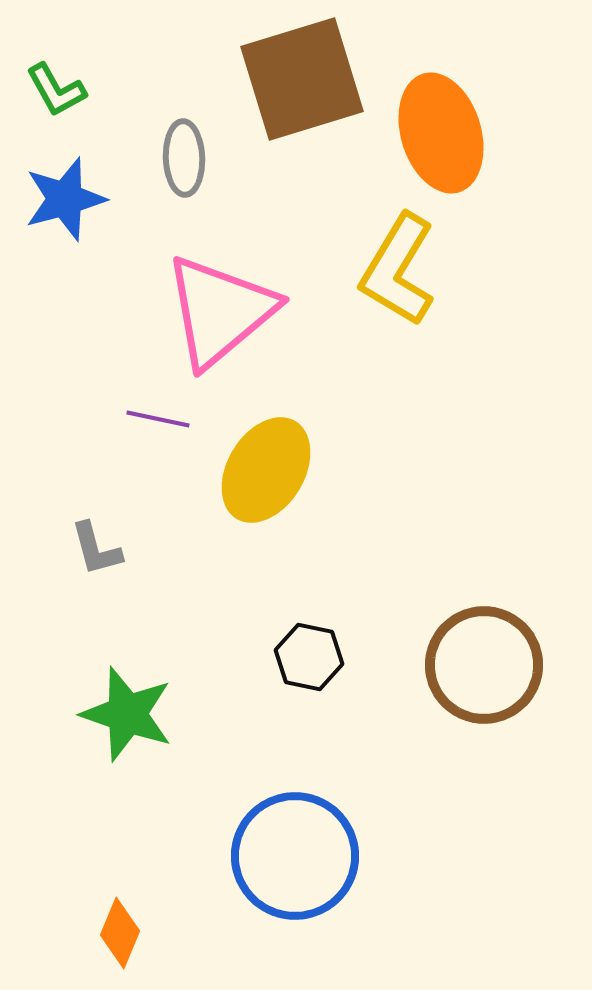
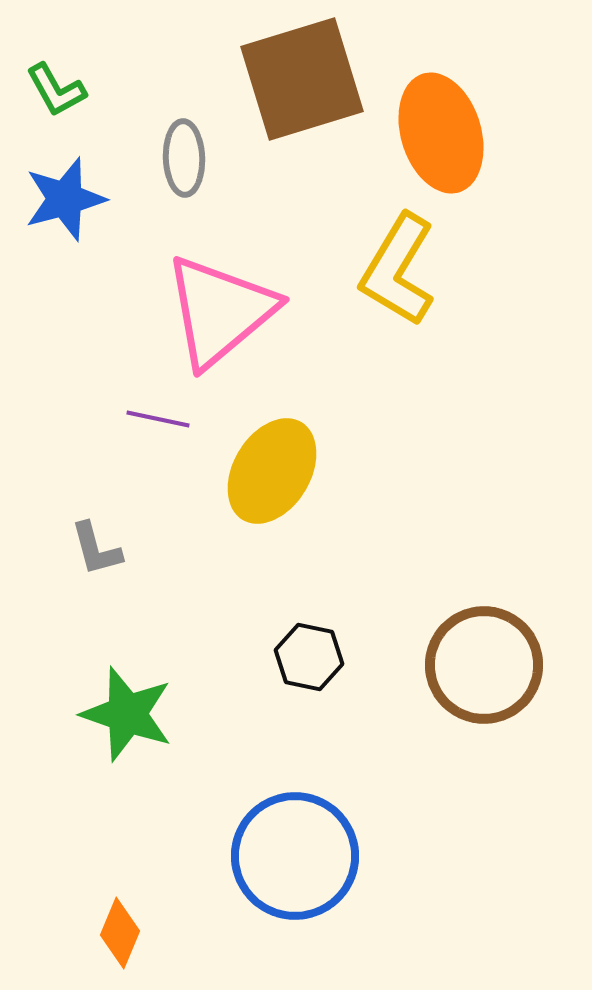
yellow ellipse: moved 6 px right, 1 px down
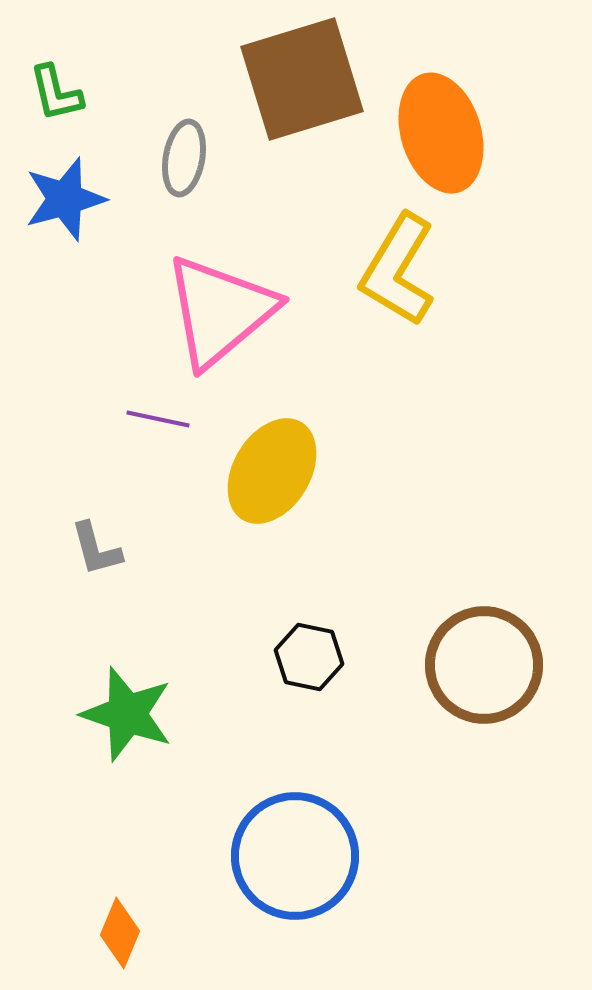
green L-shape: moved 3 px down; rotated 16 degrees clockwise
gray ellipse: rotated 12 degrees clockwise
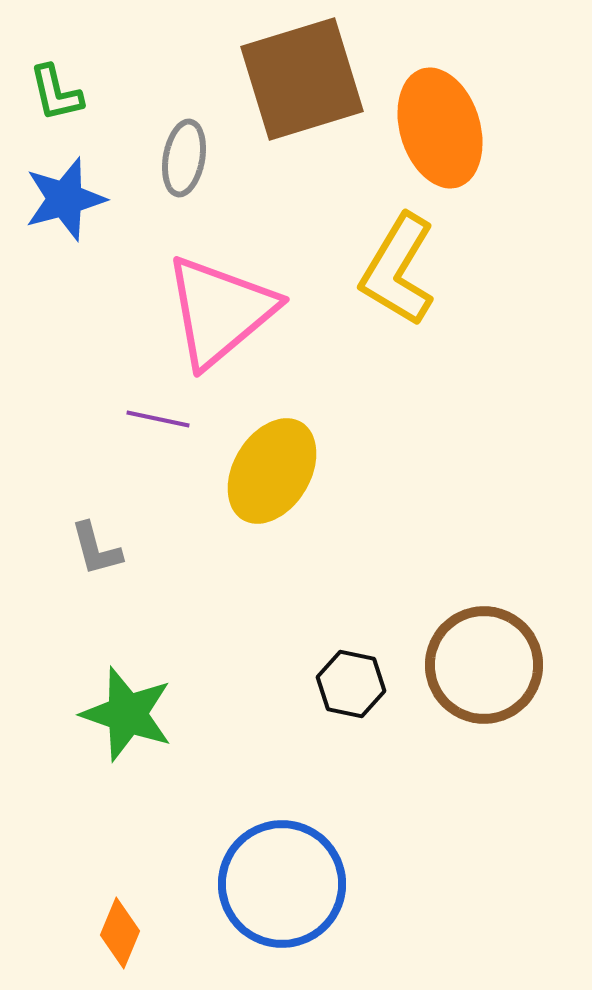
orange ellipse: moved 1 px left, 5 px up
black hexagon: moved 42 px right, 27 px down
blue circle: moved 13 px left, 28 px down
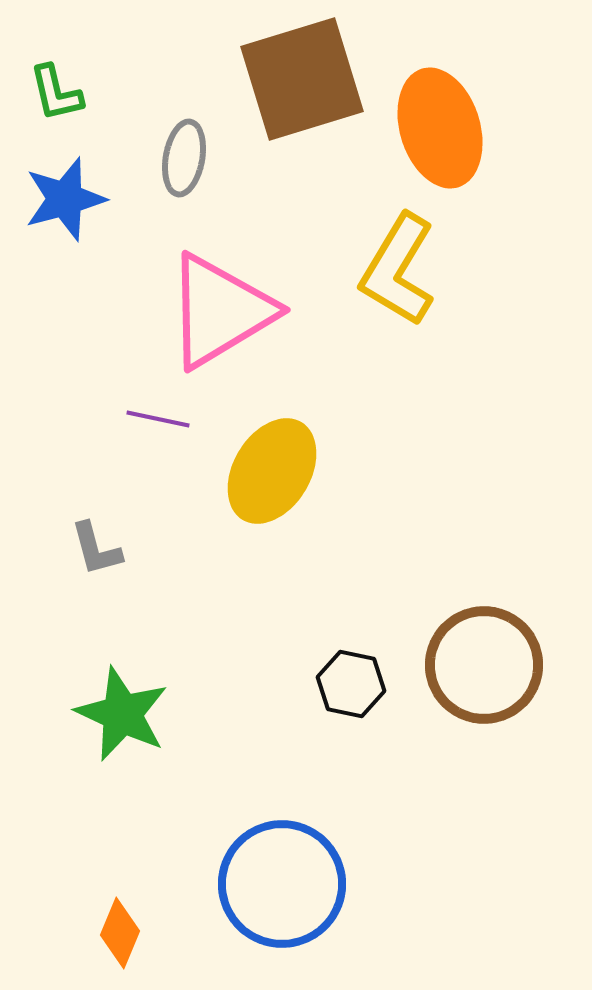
pink triangle: rotated 9 degrees clockwise
green star: moved 5 px left; rotated 6 degrees clockwise
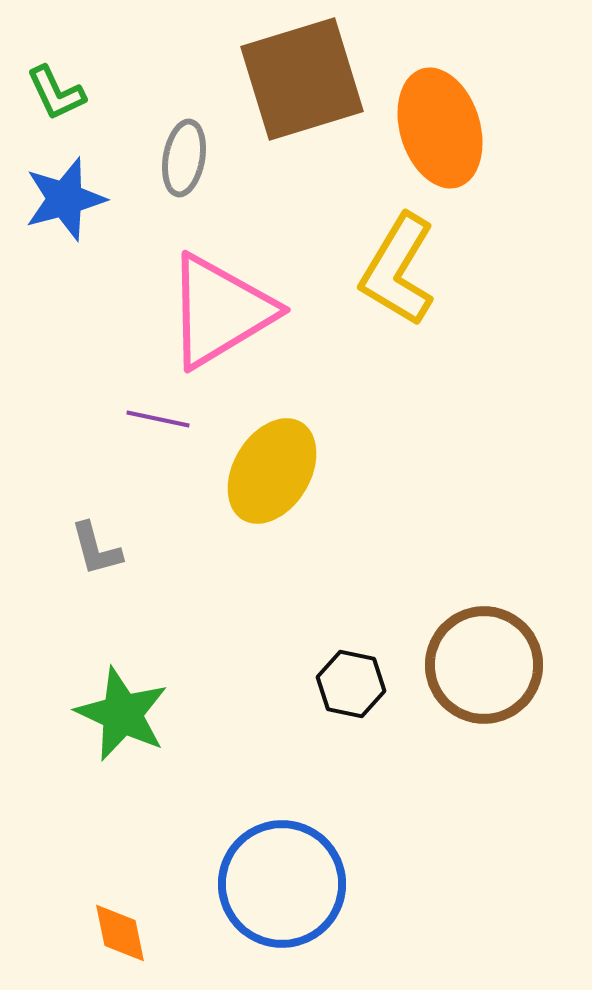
green L-shape: rotated 12 degrees counterclockwise
orange diamond: rotated 34 degrees counterclockwise
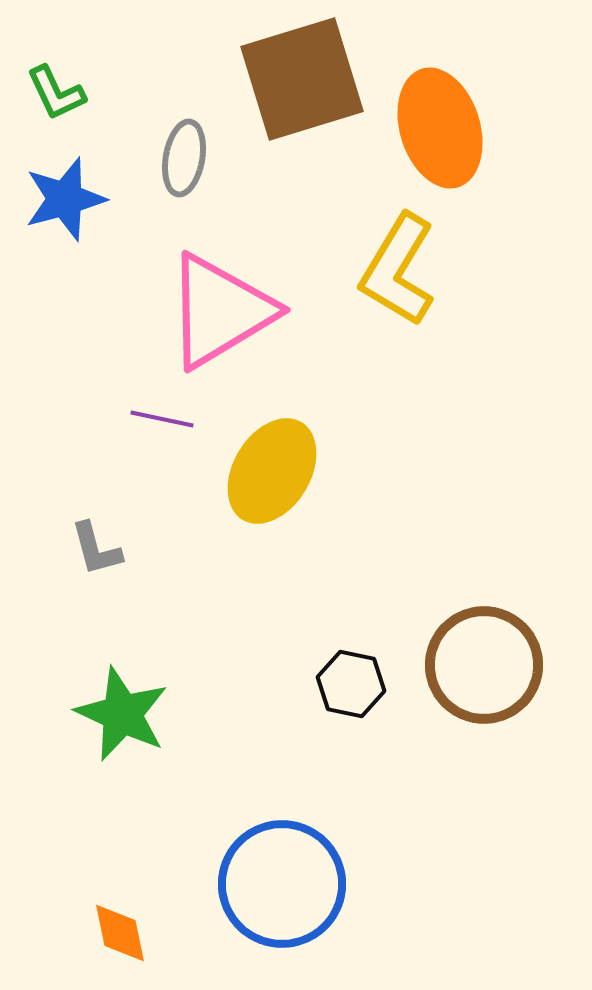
purple line: moved 4 px right
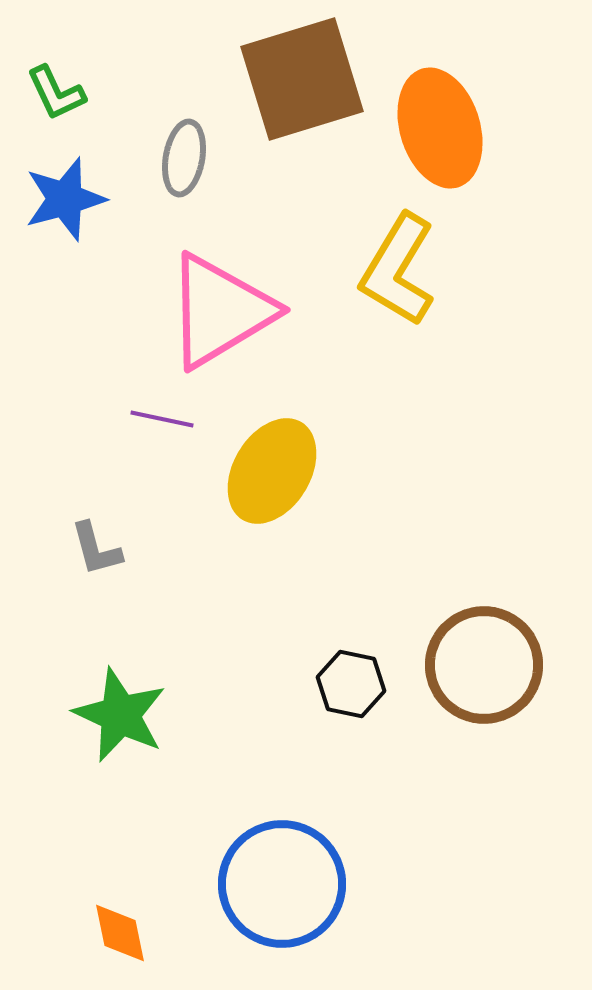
green star: moved 2 px left, 1 px down
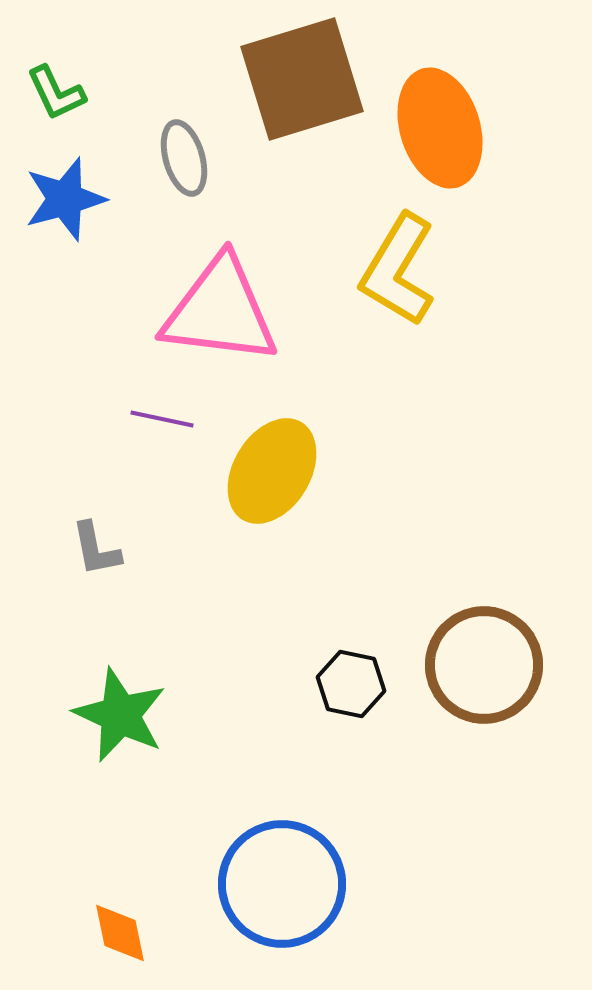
gray ellipse: rotated 26 degrees counterclockwise
pink triangle: rotated 38 degrees clockwise
gray L-shape: rotated 4 degrees clockwise
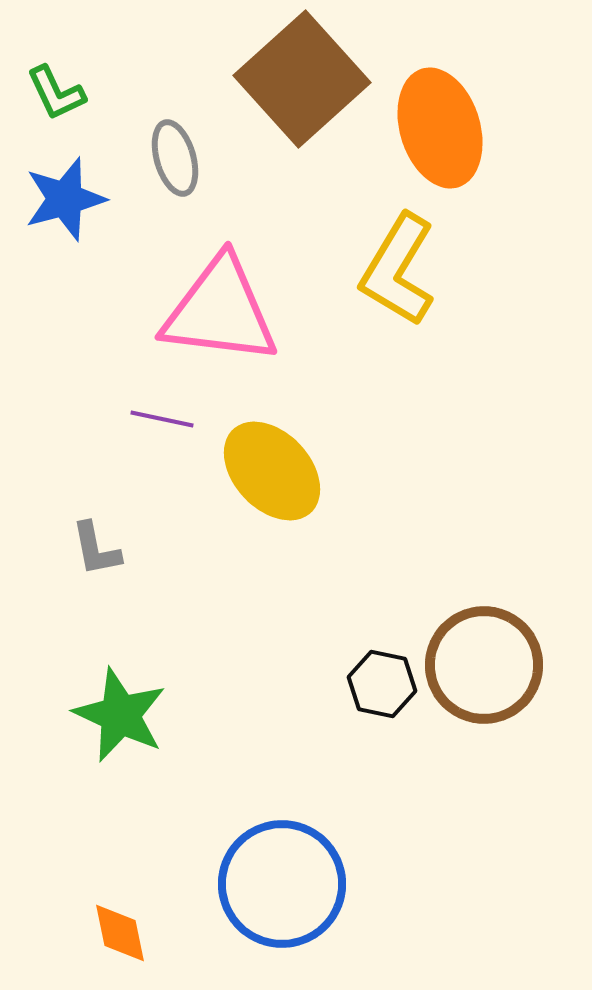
brown square: rotated 25 degrees counterclockwise
gray ellipse: moved 9 px left
yellow ellipse: rotated 74 degrees counterclockwise
black hexagon: moved 31 px right
